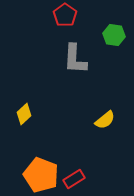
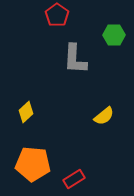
red pentagon: moved 8 px left
green hexagon: rotated 10 degrees counterclockwise
yellow diamond: moved 2 px right, 2 px up
yellow semicircle: moved 1 px left, 4 px up
orange pentagon: moved 8 px left, 11 px up; rotated 16 degrees counterclockwise
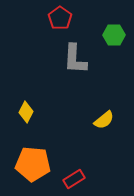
red pentagon: moved 3 px right, 3 px down
yellow diamond: rotated 20 degrees counterclockwise
yellow semicircle: moved 4 px down
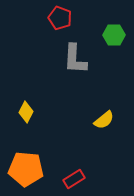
red pentagon: rotated 15 degrees counterclockwise
orange pentagon: moved 7 px left, 5 px down
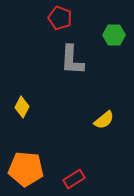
gray L-shape: moved 3 px left, 1 px down
yellow diamond: moved 4 px left, 5 px up
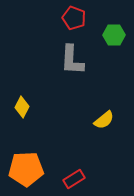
red pentagon: moved 14 px right
orange pentagon: rotated 8 degrees counterclockwise
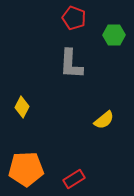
gray L-shape: moved 1 px left, 4 px down
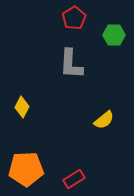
red pentagon: rotated 20 degrees clockwise
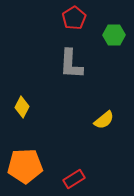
orange pentagon: moved 1 px left, 3 px up
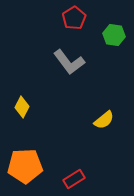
green hexagon: rotated 10 degrees clockwise
gray L-shape: moved 2 px left, 2 px up; rotated 40 degrees counterclockwise
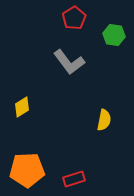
yellow diamond: rotated 30 degrees clockwise
yellow semicircle: rotated 40 degrees counterclockwise
orange pentagon: moved 2 px right, 4 px down
red rectangle: rotated 15 degrees clockwise
